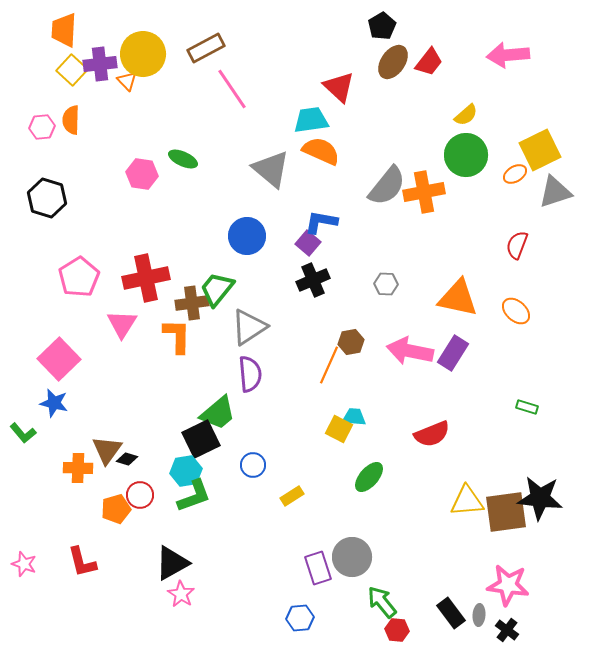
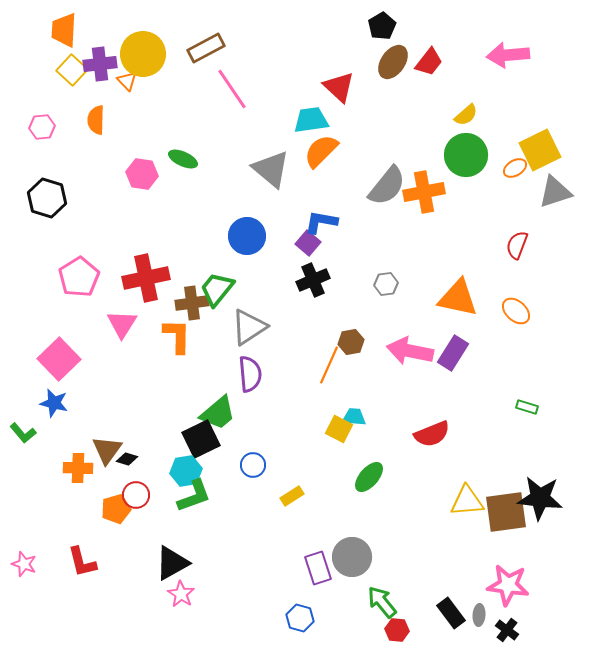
orange semicircle at (71, 120): moved 25 px right
orange semicircle at (321, 151): rotated 69 degrees counterclockwise
orange ellipse at (515, 174): moved 6 px up
gray hexagon at (386, 284): rotated 10 degrees counterclockwise
red circle at (140, 495): moved 4 px left
blue hexagon at (300, 618): rotated 20 degrees clockwise
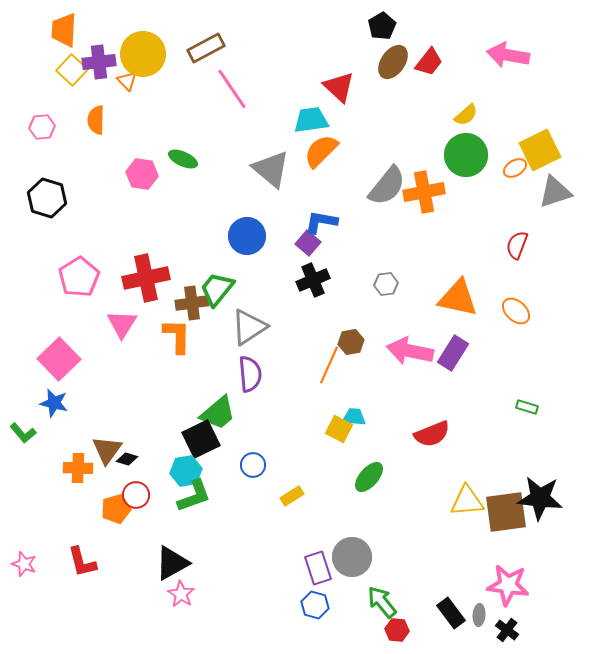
pink arrow at (508, 55): rotated 15 degrees clockwise
purple cross at (100, 64): moved 1 px left, 2 px up
blue hexagon at (300, 618): moved 15 px right, 13 px up
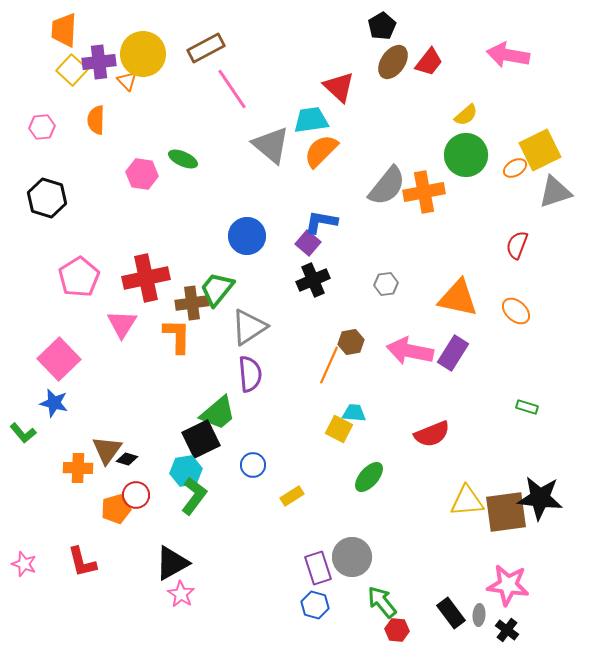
gray triangle at (271, 169): moved 24 px up
cyan trapezoid at (354, 417): moved 4 px up
green L-shape at (194, 496): rotated 33 degrees counterclockwise
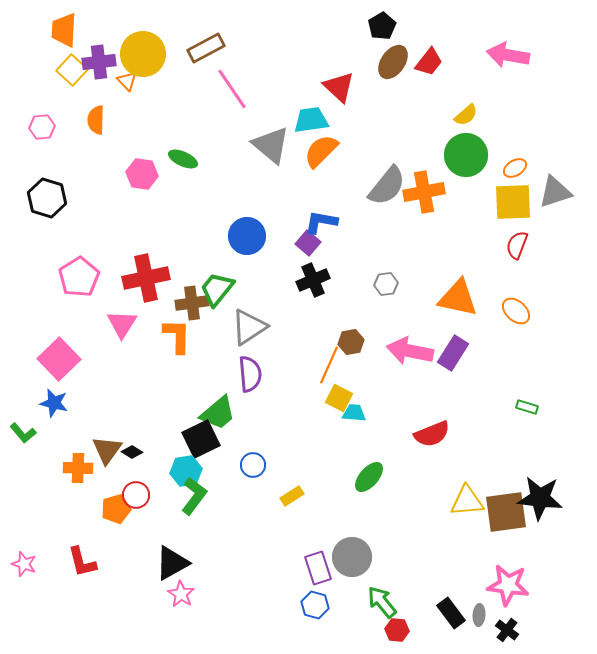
yellow square at (540, 150): moved 27 px left, 52 px down; rotated 24 degrees clockwise
yellow square at (339, 429): moved 31 px up
black diamond at (127, 459): moved 5 px right, 7 px up; rotated 15 degrees clockwise
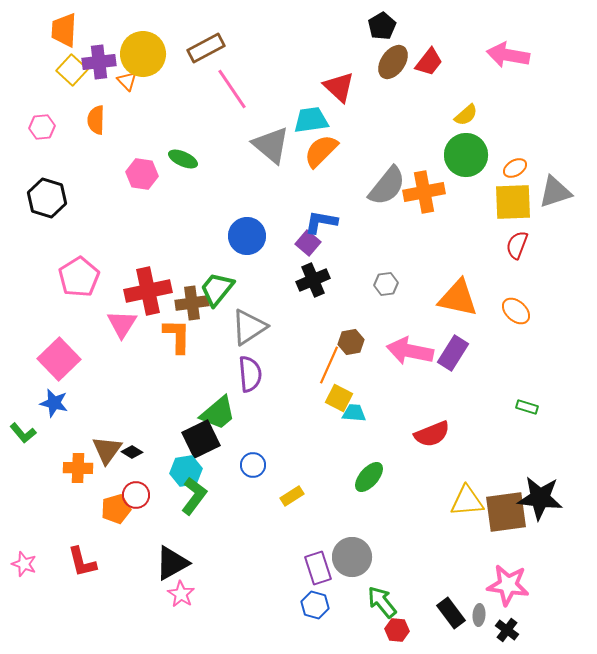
red cross at (146, 278): moved 2 px right, 13 px down
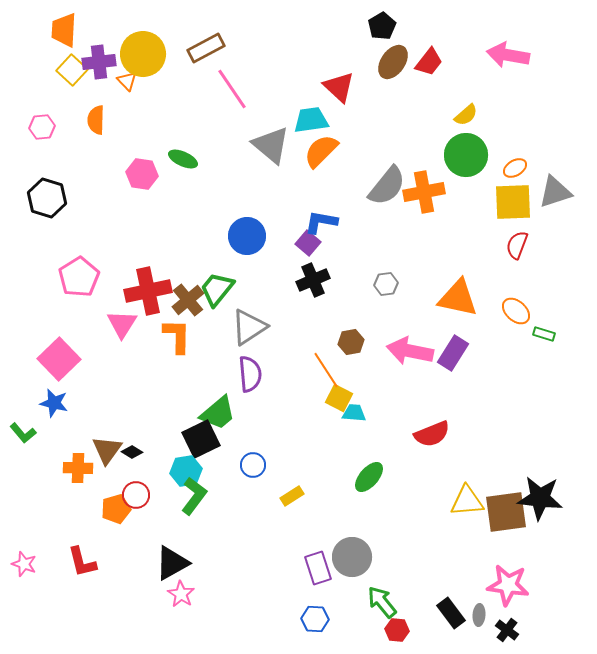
brown cross at (192, 303): moved 4 px left, 3 px up; rotated 32 degrees counterclockwise
orange line at (329, 365): moved 3 px left, 5 px down; rotated 57 degrees counterclockwise
green rectangle at (527, 407): moved 17 px right, 73 px up
blue hexagon at (315, 605): moved 14 px down; rotated 12 degrees counterclockwise
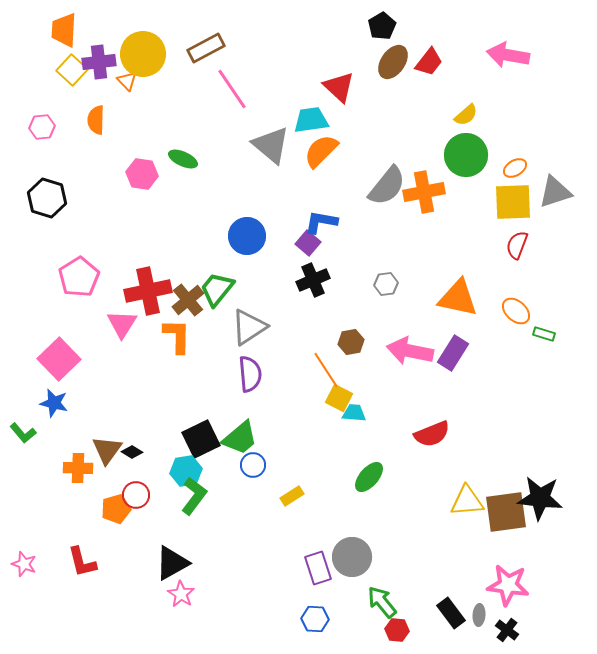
green trapezoid at (218, 413): moved 22 px right, 25 px down
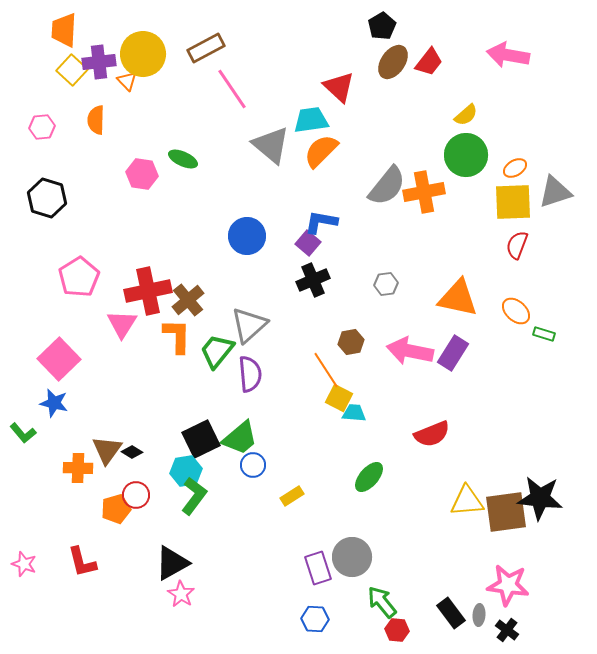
green trapezoid at (217, 289): moved 62 px down
gray triangle at (249, 327): moved 2 px up; rotated 9 degrees counterclockwise
